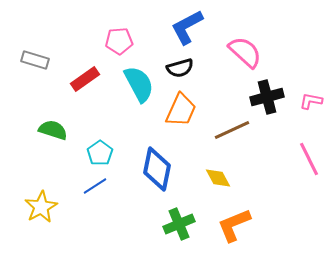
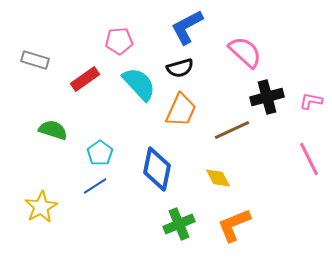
cyan semicircle: rotated 15 degrees counterclockwise
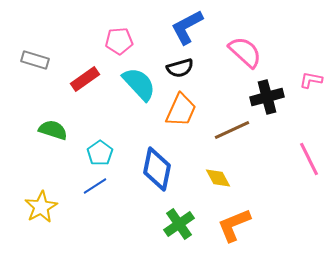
pink L-shape: moved 21 px up
green cross: rotated 12 degrees counterclockwise
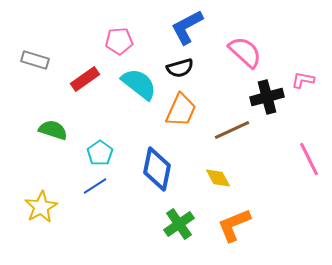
pink L-shape: moved 8 px left
cyan semicircle: rotated 9 degrees counterclockwise
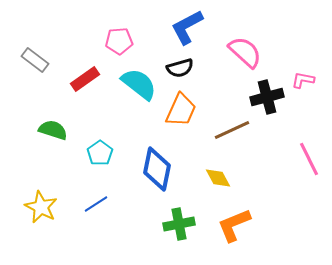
gray rectangle: rotated 20 degrees clockwise
blue line: moved 1 px right, 18 px down
yellow star: rotated 16 degrees counterclockwise
green cross: rotated 24 degrees clockwise
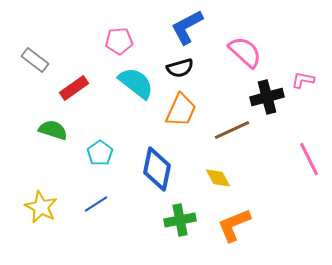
red rectangle: moved 11 px left, 9 px down
cyan semicircle: moved 3 px left, 1 px up
green cross: moved 1 px right, 4 px up
